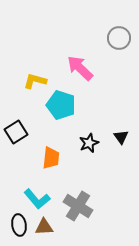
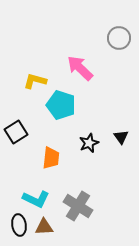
cyan L-shape: moved 1 px left; rotated 24 degrees counterclockwise
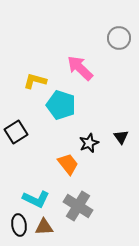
orange trapezoid: moved 17 px right, 6 px down; rotated 45 degrees counterclockwise
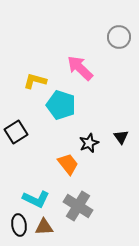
gray circle: moved 1 px up
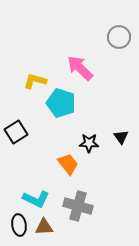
cyan pentagon: moved 2 px up
black star: rotated 24 degrees clockwise
gray cross: rotated 16 degrees counterclockwise
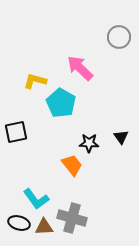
cyan pentagon: rotated 12 degrees clockwise
black square: rotated 20 degrees clockwise
orange trapezoid: moved 4 px right, 1 px down
cyan L-shape: rotated 28 degrees clockwise
gray cross: moved 6 px left, 12 px down
black ellipse: moved 2 px up; rotated 65 degrees counterclockwise
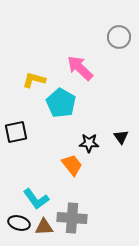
yellow L-shape: moved 1 px left, 1 px up
gray cross: rotated 12 degrees counterclockwise
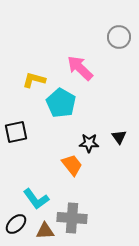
black triangle: moved 2 px left
black ellipse: moved 3 px left, 1 px down; rotated 60 degrees counterclockwise
brown triangle: moved 1 px right, 4 px down
